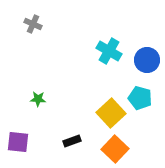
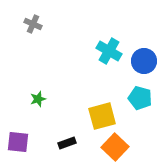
blue circle: moved 3 px left, 1 px down
green star: rotated 21 degrees counterclockwise
yellow square: moved 9 px left, 3 px down; rotated 28 degrees clockwise
black rectangle: moved 5 px left, 2 px down
orange square: moved 2 px up
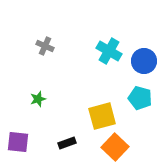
gray cross: moved 12 px right, 22 px down
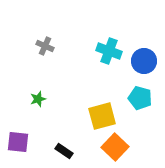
cyan cross: rotated 10 degrees counterclockwise
black rectangle: moved 3 px left, 8 px down; rotated 54 degrees clockwise
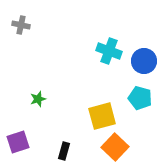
gray cross: moved 24 px left, 21 px up; rotated 12 degrees counterclockwise
purple square: rotated 25 degrees counterclockwise
black rectangle: rotated 72 degrees clockwise
